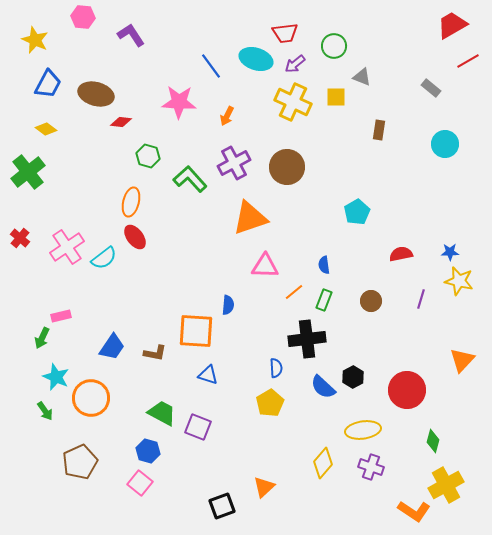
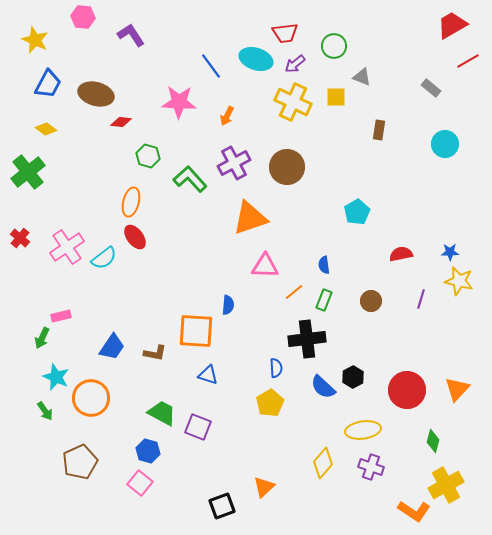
orange triangle at (462, 360): moved 5 px left, 29 px down
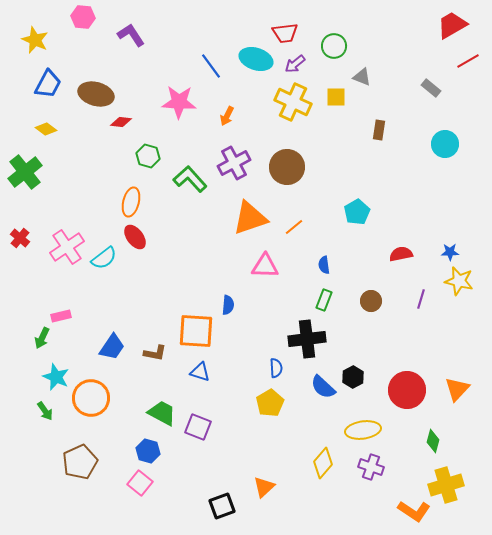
green cross at (28, 172): moved 3 px left
orange line at (294, 292): moved 65 px up
blue triangle at (208, 375): moved 8 px left, 3 px up
yellow cross at (446, 485): rotated 12 degrees clockwise
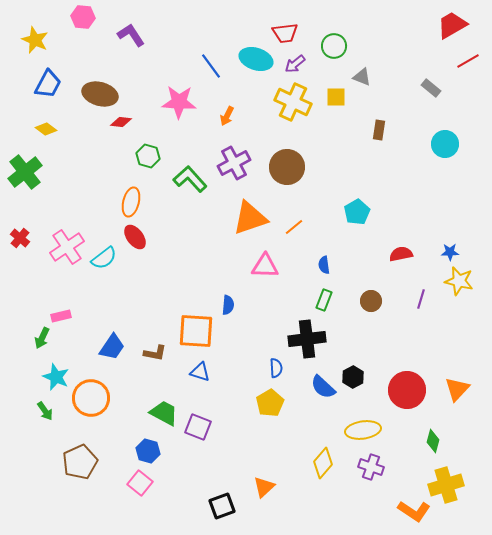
brown ellipse at (96, 94): moved 4 px right
green trapezoid at (162, 413): moved 2 px right
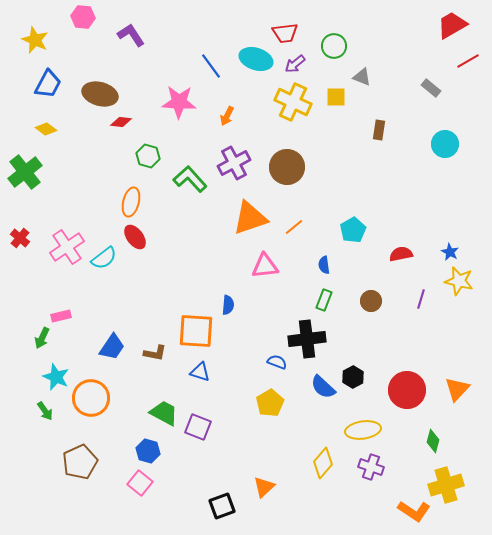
cyan pentagon at (357, 212): moved 4 px left, 18 px down
blue star at (450, 252): rotated 30 degrees clockwise
pink triangle at (265, 266): rotated 8 degrees counterclockwise
blue semicircle at (276, 368): moved 1 px right, 6 px up; rotated 66 degrees counterclockwise
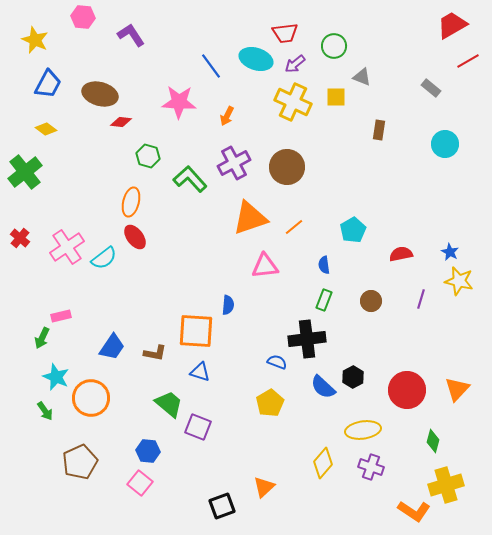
green trapezoid at (164, 413): moved 5 px right, 9 px up; rotated 12 degrees clockwise
blue hexagon at (148, 451): rotated 10 degrees counterclockwise
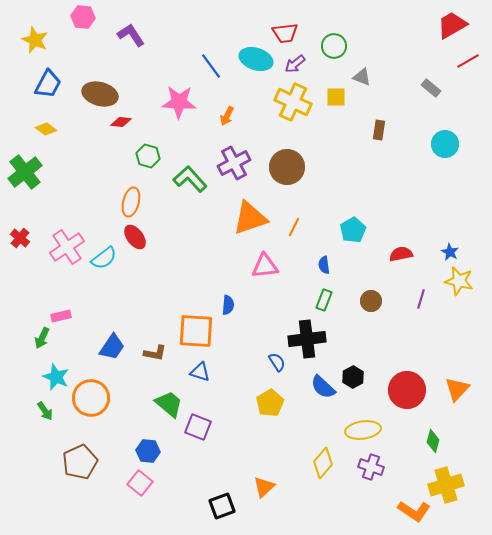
orange line at (294, 227): rotated 24 degrees counterclockwise
blue semicircle at (277, 362): rotated 36 degrees clockwise
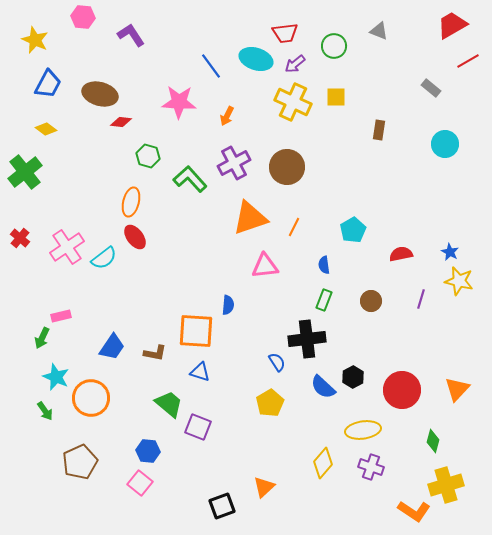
gray triangle at (362, 77): moved 17 px right, 46 px up
red circle at (407, 390): moved 5 px left
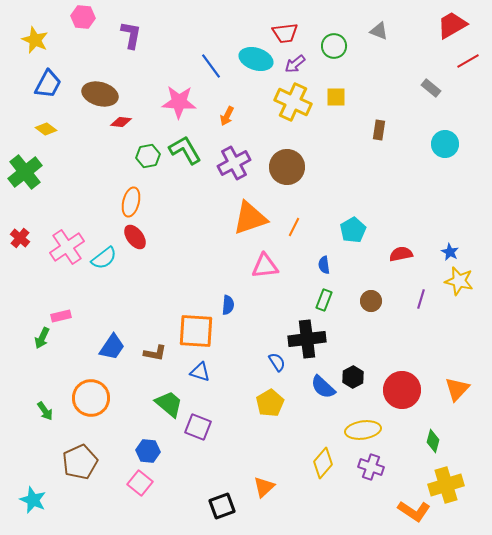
purple L-shape at (131, 35): rotated 44 degrees clockwise
green hexagon at (148, 156): rotated 25 degrees counterclockwise
green L-shape at (190, 179): moved 5 px left, 29 px up; rotated 12 degrees clockwise
cyan star at (56, 377): moved 23 px left, 123 px down
